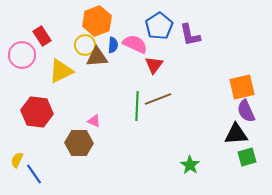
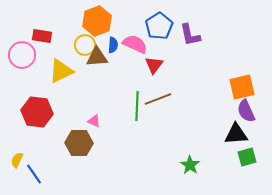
red rectangle: rotated 48 degrees counterclockwise
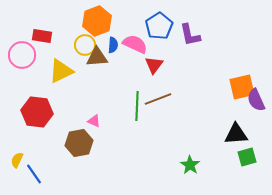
purple semicircle: moved 10 px right, 11 px up
brown hexagon: rotated 12 degrees counterclockwise
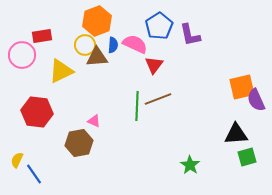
red rectangle: rotated 18 degrees counterclockwise
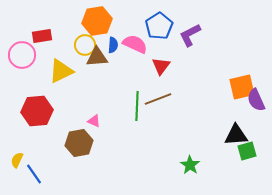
orange hexagon: rotated 12 degrees clockwise
purple L-shape: rotated 75 degrees clockwise
red triangle: moved 7 px right, 1 px down
red hexagon: moved 1 px up; rotated 12 degrees counterclockwise
black triangle: moved 1 px down
green square: moved 6 px up
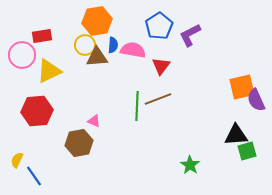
pink semicircle: moved 2 px left, 6 px down; rotated 15 degrees counterclockwise
yellow triangle: moved 12 px left
blue line: moved 2 px down
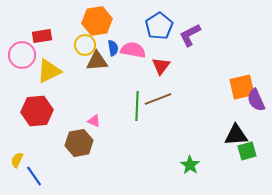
blue semicircle: moved 3 px down; rotated 14 degrees counterclockwise
brown triangle: moved 4 px down
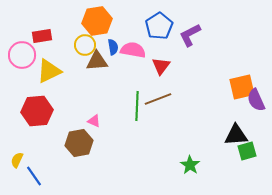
blue semicircle: moved 1 px up
